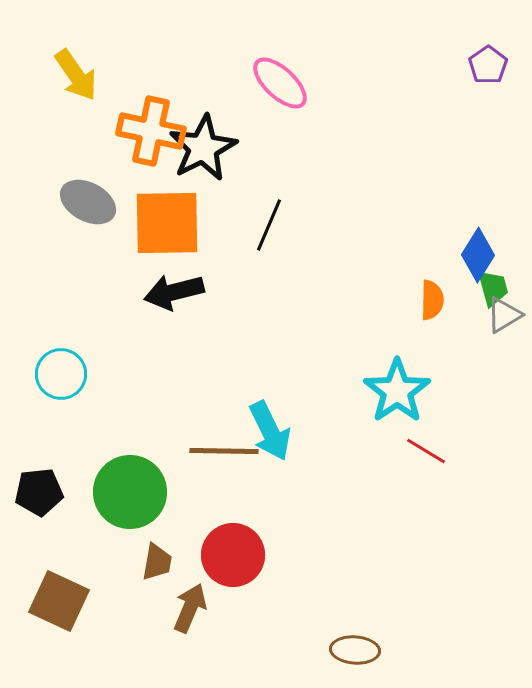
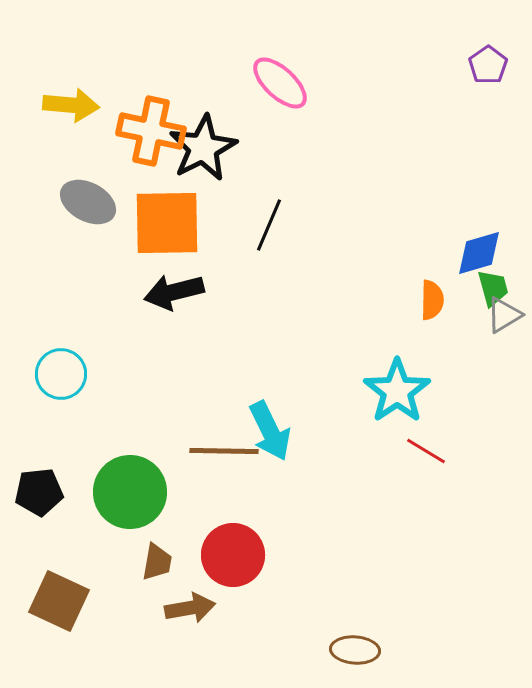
yellow arrow: moved 5 px left, 30 px down; rotated 50 degrees counterclockwise
blue diamond: moved 1 px right, 2 px up; rotated 42 degrees clockwise
brown arrow: rotated 57 degrees clockwise
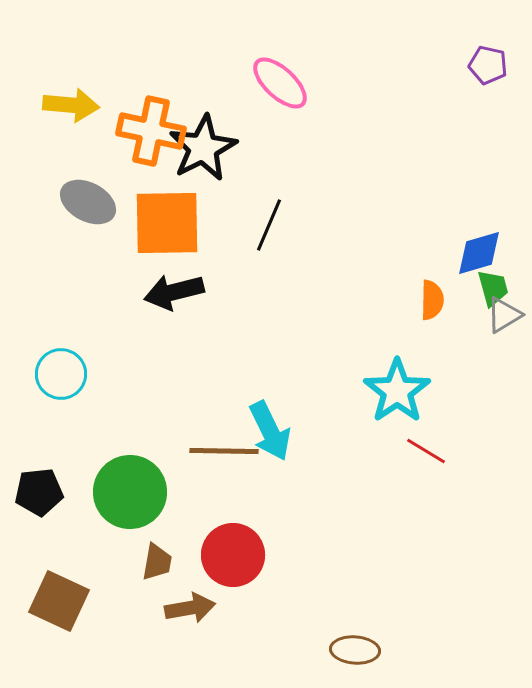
purple pentagon: rotated 24 degrees counterclockwise
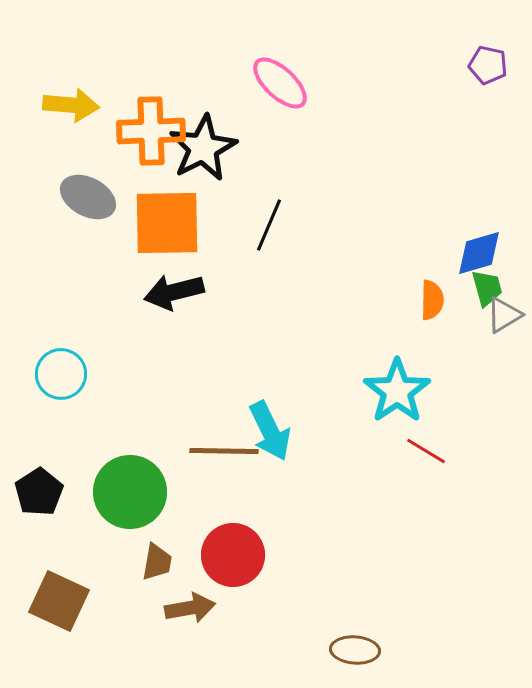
orange cross: rotated 14 degrees counterclockwise
gray ellipse: moved 5 px up
green trapezoid: moved 6 px left
black pentagon: rotated 27 degrees counterclockwise
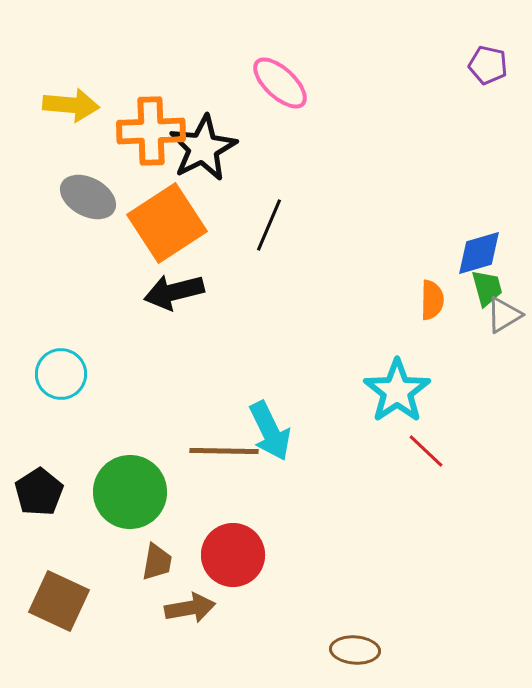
orange square: rotated 32 degrees counterclockwise
red line: rotated 12 degrees clockwise
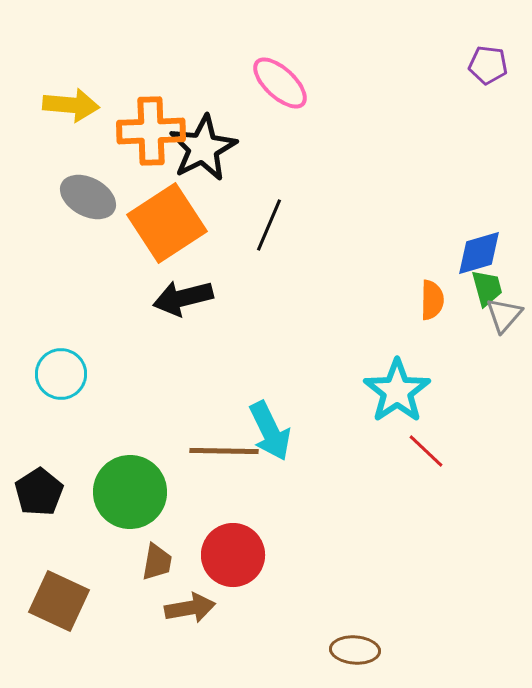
purple pentagon: rotated 6 degrees counterclockwise
black arrow: moved 9 px right, 6 px down
gray triangle: rotated 18 degrees counterclockwise
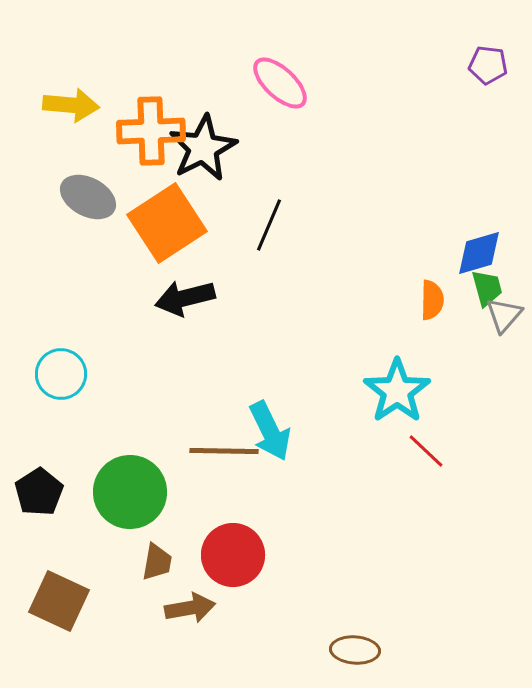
black arrow: moved 2 px right
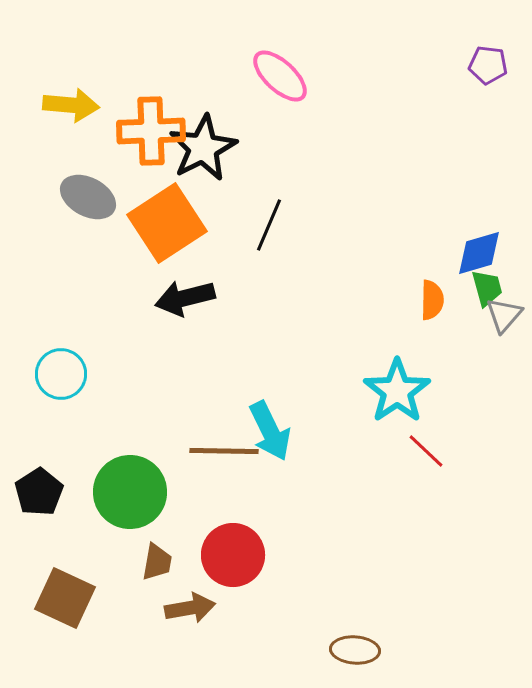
pink ellipse: moved 7 px up
brown square: moved 6 px right, 3 px up
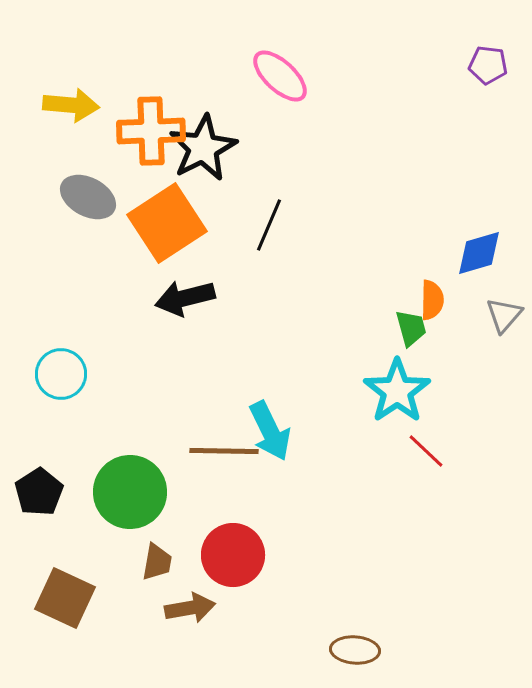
green trapezoid: moved 76 px left, 40 px down
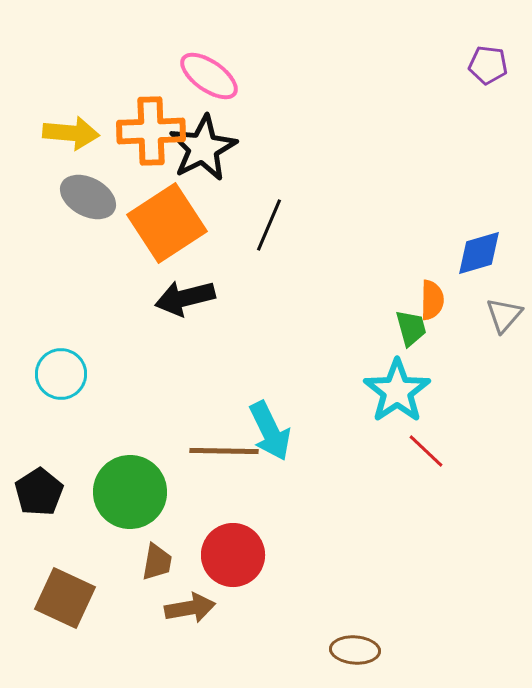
pink ellipse: moved 71 px left; rotated 8 degrees counterclockwise
yellow arrow: moved 28 px down
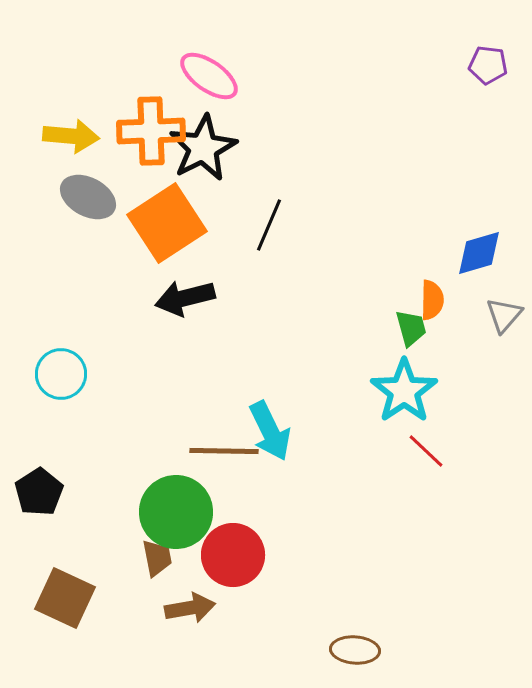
yellow arrow: moved 3 px down
cyan star: moved 7 px right
green circle: moved 46 px right, 20 px down
brown trapezoid: moved 4 px up; rotated 21 degrees counterclockwise
